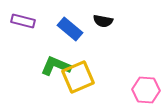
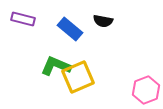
purple rectangle: moved 2 px up
pink hexagon: rotated 24 degrees counterclockwise
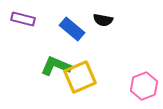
black semicircle: moved 1 px up
blue rectangle: moved 2 px right
yellow square: moved 2 px right
pink hexagon: moved 2 px left, 4 px up
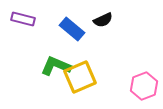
black semicircle: rotated 36 degrees counterclockwise
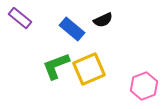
purple rectangle: moved 3 px left, 1 px up; rotated 25 degrees clockwise
green L-shape: rotated 44 degrees counterclockwise
yellow square: moved 9 px right, 8 px up
